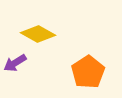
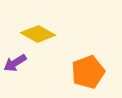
orange pentagon: rotated 12 degrees clockwise
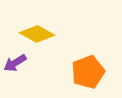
yellow diamond: moved 1 px left
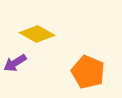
orange pentagon: rotated 28 degrees counterclockwise
